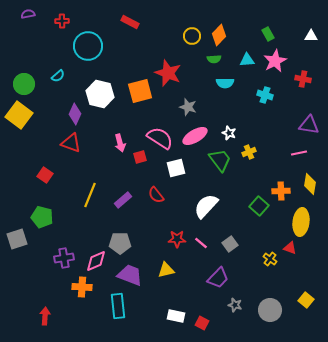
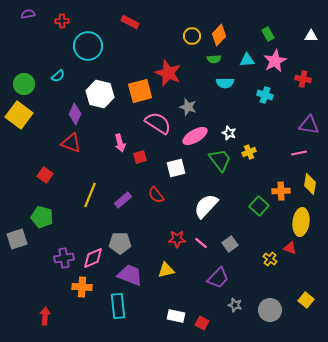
pink semicircle at (160, 138): moved 2 px left, 15 px up
pink diamond at (96, 261): moved 3 px left, 3 px up
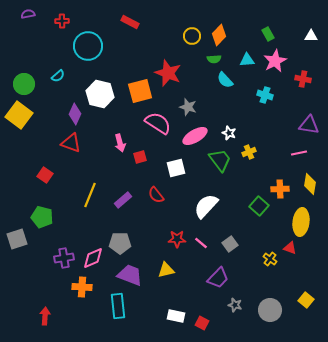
cyan semicircle at (225, 83): moved 3 px up; rotated 48 degrees clockwise
orange cross at (281, 191): moved 1 px left, 2 px up
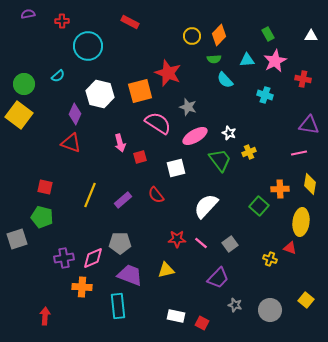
red square at (45, 175): moved 12 px down; rotated 21 degrees counterclockwise
yellow cross at (270, 259): rotated 16 degrees counterclockwise
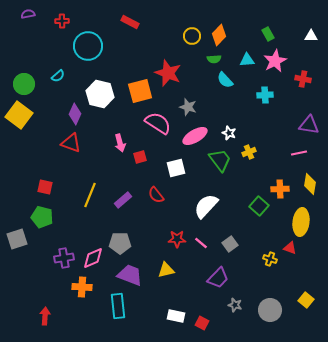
cyan cross at (265, 95): rotated 21 degrees counterclockwise
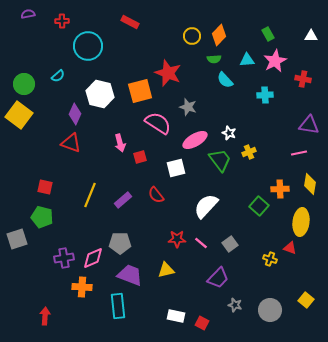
pink ellipse at (195, 136): moved 4 px down
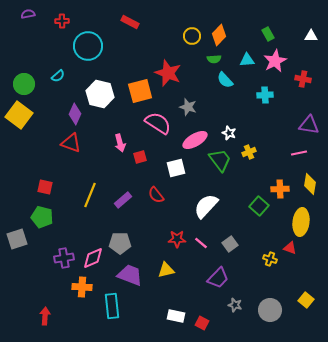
cyan rectangle at (118, 306): moved 6 px left
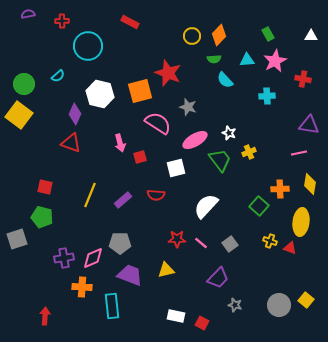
cyan cross at (265, 95): moved 2 px right, 1 px down
red semicircle at (156, 195): rotated 48 degrees counterclockwise
yellow cross at (270, 259): moved 18 px up
gray circle at (270, 310): moved 9 px right, 5 px up
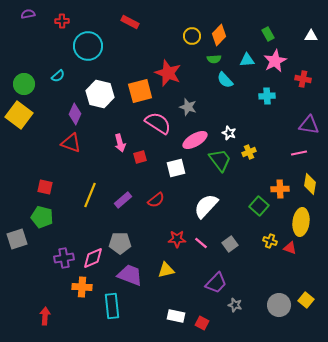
red semicircle at (156, 195): moved 5 px down; rotated 42 degrees counterclockwise
purple trapezoid at (218, 278): moved 2 px left, 5 px down
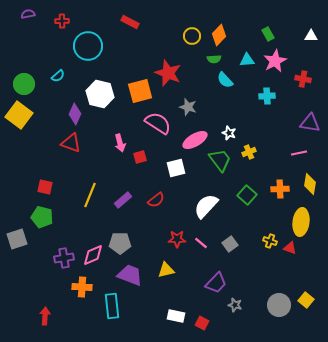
purple triangle at (309, 125): moved 1 px right, 2 px up
green square at (259, 206): moved 12 px left, 11 px up
pink diamond at (93, 258): moved 3 px up
